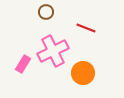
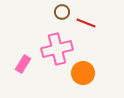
brown circle: moved 16 px right
red line: moved 5 px up
pink cross: moved 4 px right, 2 px up; rotated 12 degrees clockwise
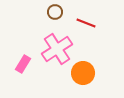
brown circle: moved 7 px left
pink cross: rotated 20 degrees counterclockwise
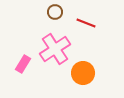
pink cross: moved 2 px left
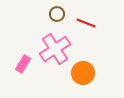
brown circle: moved 2 px right, 2 px down
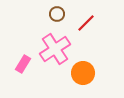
red line: rotated 66 degrees counterclockwise
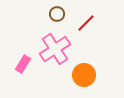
orange circle: moved 1 px right, 2 px down
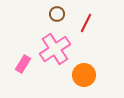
red line: rotated 18 degrees counterclockwise
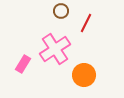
brown circle: moved 4 px right, 3 px up
